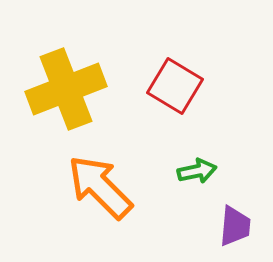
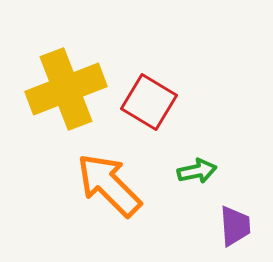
red square: moved 26 px left, 16 px down
orange arrow: moved 9 px right, 2 px up
purple trapezoid: rotated 9 degrees counterclockwise
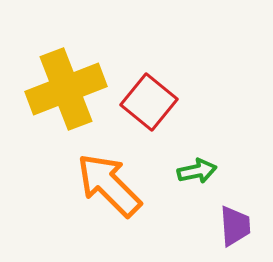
red square: rotated 8 degrees clockwise
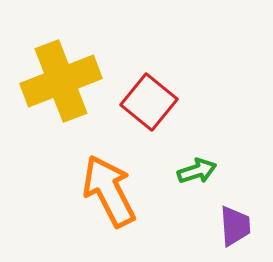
yellow cross: moved 5 px left, 8 px up
green arrow: rotated 6 degrees counterclockwise
orange arrow: moved 6 px down; rotated 18 degrees clockwise
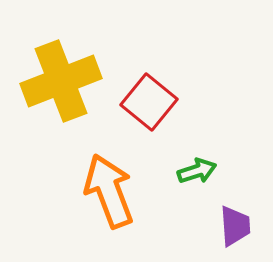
orange arrow: rotated 6 degrees clockwise
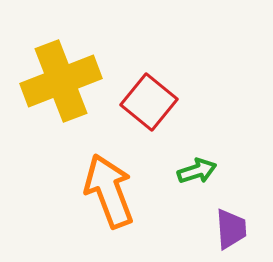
purple trapezoid: moved 4 px left, 3 px down
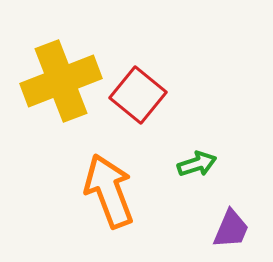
red square: moved 11 px left, 7 px up
green arrow: moved 7 px up
purple trapezoid: rotated 27 degrees clockwise
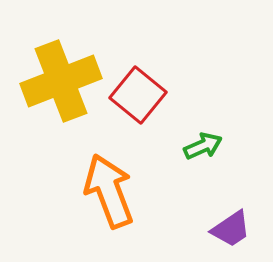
green arrow: moved 6 px right, 18 px up; rotated 6 degrees counterclockwise
purple trapezoid: rotated 33 degrees clockwise
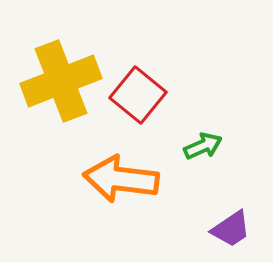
orange arrow: moved 12 px right, 12 px up; rotated 62 degrees counterclockwise
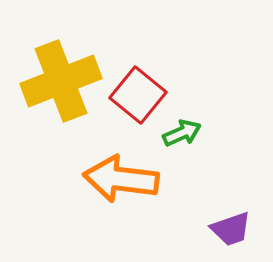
green arrow: moved 21 px left, 13 px up
purple trapezoid: rotated 15 degrees clockwise
